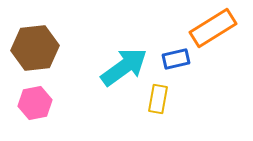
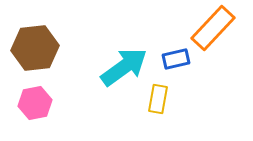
orange rectangle: rotated 15 degrees counterclockwise
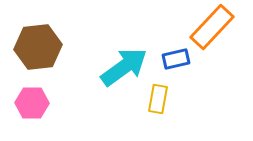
orange rectangle: moved 1 px left, 1 px up
brown hexagon: moved 3 px right, 1 px up
pink hexagon: moved 3 px left; rotated 12 degrees clockwise
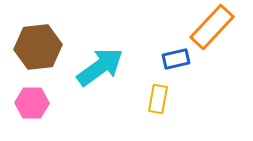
cyan arrow: moved 24 px left
